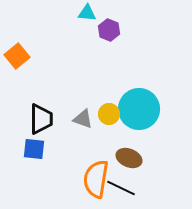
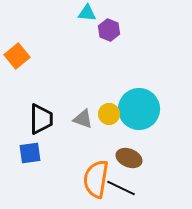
blue square: moved 4 px left, 4 px down; rotated 15 degrees counterclockwise
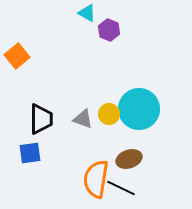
cyan triangle: rotated 24 degrees clockwise
brown ellipse: moved 1 px down; rotated 40 degrees counterclockwise
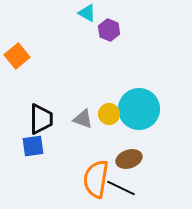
blue square: moved 3 px right, 7 px up
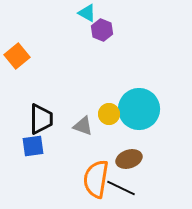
purple hexagon: moved 7 px left
gray triangle: moved 7 px down
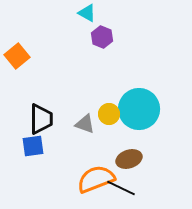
purple hexagon: moved 7 px down
gray triangle: moved 2 px right, 2 px up
orange semicircle: rotated 60 degrees clockwise
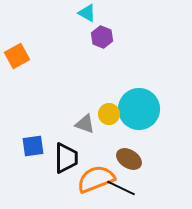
orange square: rotated 10 degrees clockwise
black trapezoid: moved 25 px right, 39 px down
brown ellipse: rotated 50 degrees clockwise
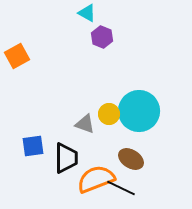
cyan circle: moved 2 px down
brown ellipse: moved 2 px right
